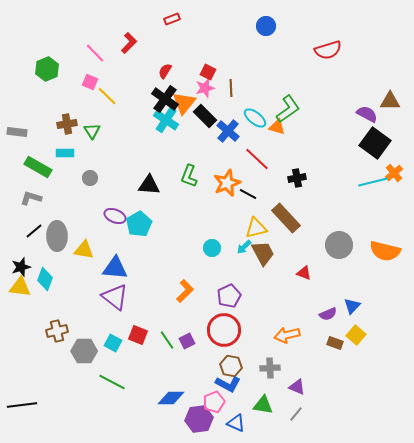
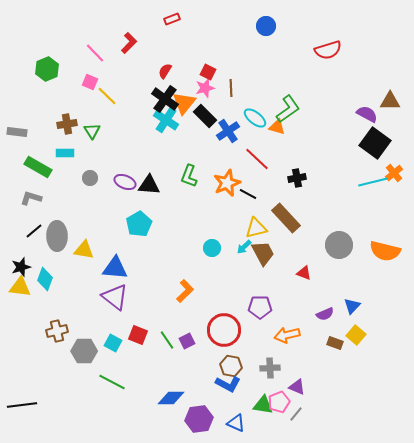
blue cross at (228, 131): rotated 15 degrees clockwise
purple ellipse at (115, 216): moved 10 px right, 34 px up
purple pentagon at (229, 296): moved 31 px right, 11 px down; rotated 25 degrees clockwise
purple semicircle at (328, 314): moved 3 px left
pink pentagon at (214, 402): moved 65 px right
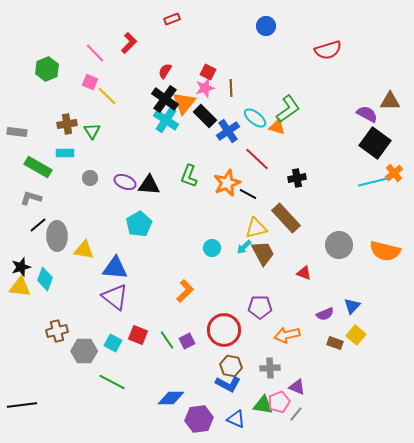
black line at (34, 231): moved 4 px right, 6 px up
blue triangle at (236, 423): moved 4 px up
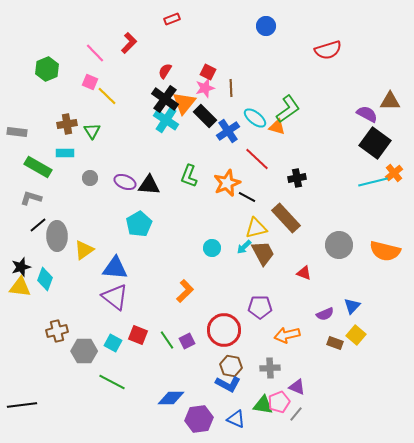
black line at (248, 194): moved 1 px left, 3 px down
yellow triangle at (84, 250): rotated 45 degrees counterclockwise
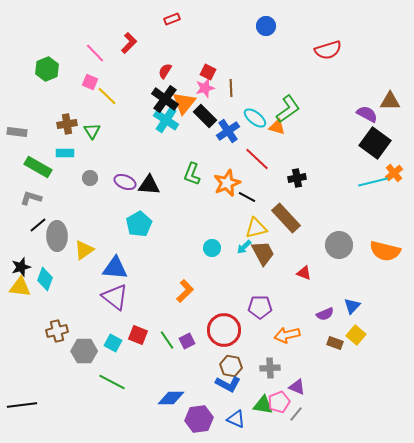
green L-shape at (189, 176): moved 3 px right, 2 px up
